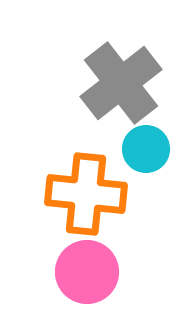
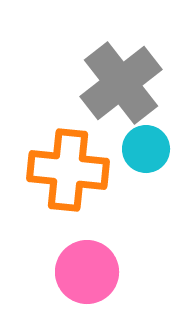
orange cross: moved 18 px left, 24 px up
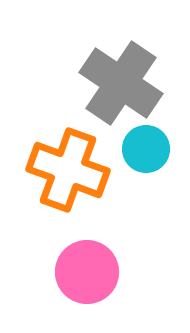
gray cross: rotated 18 degrees counterclockwise
orange cross: rotated 14 degrees clockwise
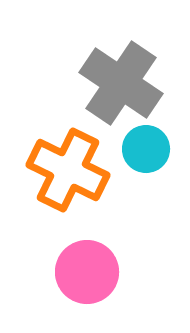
orange cross: rotated 6 degrees clockwise
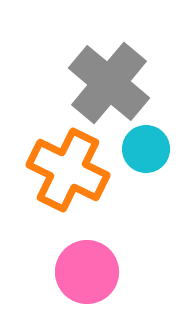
gray cross: moved 12 px left; rotated 6 degrees clockwise
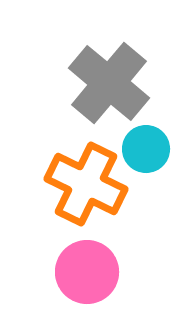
orange cross: moved 18 px right, 14 px down
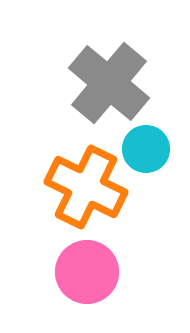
orange cross: moved 3 px down
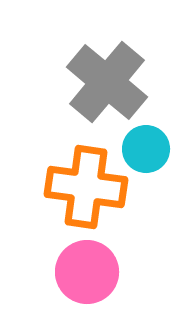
gray cross: moved 2 px left, 1 px up
orange cross: rotated 18 degrees counterclockwise
